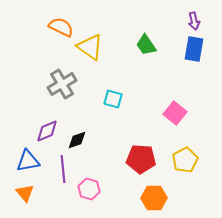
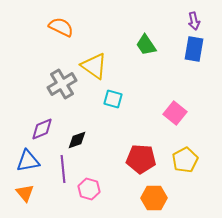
yellow triangle: moved 4 px right, 19 px down
purple diamond: moved 5 px left, 2 px up
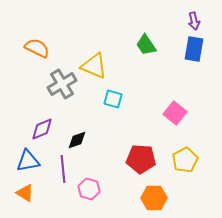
orange semicircle: moved 24 px left, 21 px down
yellow triangle: rotated 12 degrees counterclockwise
orange triangle: rotated 18 degrees counterclockwise
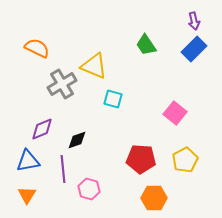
blue rectangle: rotated 35 degrees clockwise
orange triangle: moved 2 px right, 2 px down; rotated 30 degrees clockwise
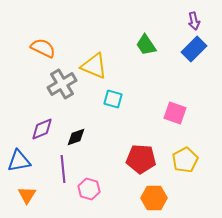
orange semicircle: moved 6 px right
pink square: rotated 20 degrees counterclockwise
black diamond: moved 1 px left, 3 px up
blue triangle: moved 9 px left
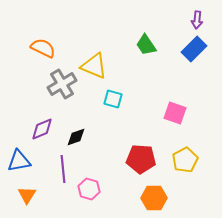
purple arrow: moved 3 px right, 1 px up; rotated 18 degrees clockwise
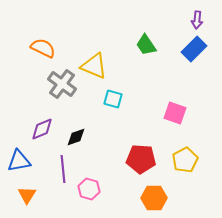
gray cross: rotated 24 degrees counterclockwise
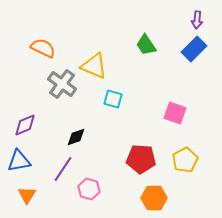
purple diamond: moved 17 px left, 4 px up
purple line: rotated 40 degrees clockwise
